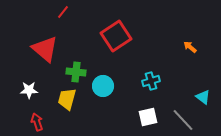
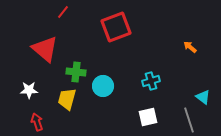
red square: moved 9 px up; rotated 12 degrees clockwise
gray line: moved 6 px right; rotated 25 degrees clockwise
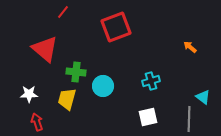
white star: moved 4 px down
gray line: moved 1 px up; rotated 20 degrees clockwise
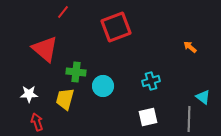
yellow trapezoid: moved 2 px left
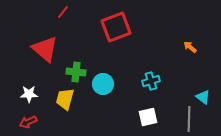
cyan circle: moved 2 px up
red arrow: moved 9 px left; rotated 96 degrees counterclockwise
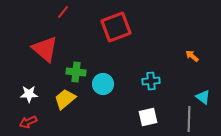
orange arrow: moved 2 px right, 9 px down
cyan cross: rotated 12 degrees clockwise
yellow trapezoid: rotated 35 degrees clockwise
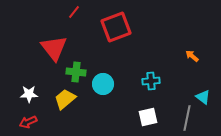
red line: moved 11 px right
red triangle: moved 9 px right, 1 px up; rotated 12 degrees clockwise
gray line: moved 2 px left, 1 px up; rotated 10 degrees clockwise
